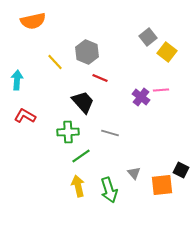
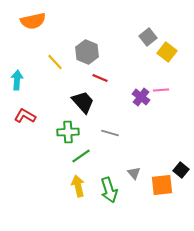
black square: rotated 14 degrees clockwise
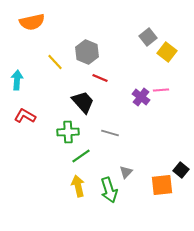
orange semicircle: moved 1 px left, 1 px down
gray triangle: moved 8 px left, 1 px up; rotated 24 degrees clockwise
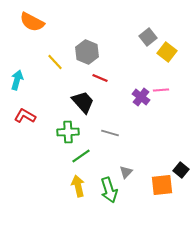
orange semicircle: rotated 40 degrees clockwise
cyan arrow: rotated 12 degrees clockwise
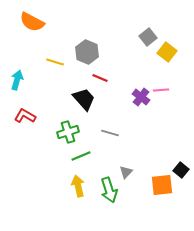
yellow line: rotated 30 degrees counterclockwise
black trapezoid: moved 1 px right, 3 px up
green cross: rotated 15 degrees counterclockwise
green line: rotated 12 degrees clockwise
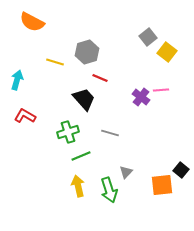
gray hexagon: rotated 20 degrees clockwise
